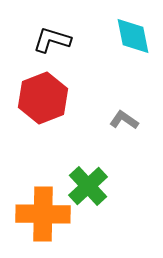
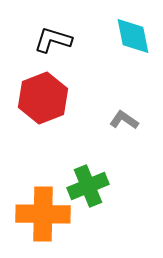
black L-shape: moved 1 px right
green cross: rotated 21 degrees clockwise
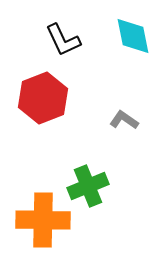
black L-shape: moved 10 px right; rotated 132 degrees counterclockwise
orange cross: moved 6 px down
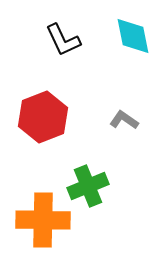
red hexagon: moved 19 px down
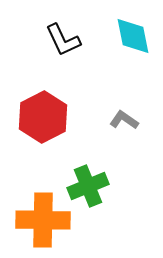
red hexagon: rotated 6 degrees counterclockwise
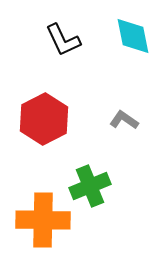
red hexagon: moved 1 px right, 2 px down
green cross: moved 2 px right
